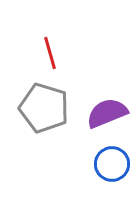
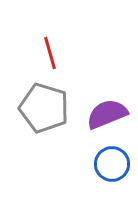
purple semicircle: moved 1 px down
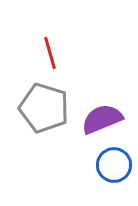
purple semicircle: moved 5 px left, 5 px down
blue circle: moved 2 px right, 1 px down
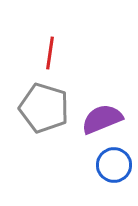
red line: rotated 24 degrees clockwise
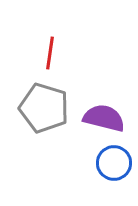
purple semicircle: moved 2 px right, 1 px up; rotated 36 degrees clockwise
blue circle: moved 2 px up
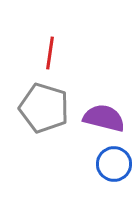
blue circle: moved 1 px down
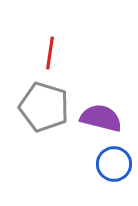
gray pentagon: moved 1 px up
purple semicircle: moved 3 px left
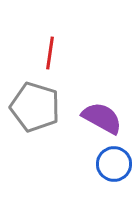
gray pentagon: moved 9 px left
purple semicircle: moved 1 px right; rotated 15 degrees clockwise
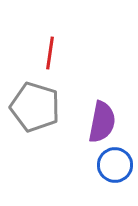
purple semicircle: moved 4 px down; rotated 72 degrees clockwise
blue circle: moved 1 px right, 1 px down
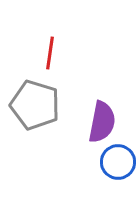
gray pentagon: moved 2 px up
blue circle: moved 3 px right, 3 px up
